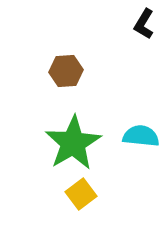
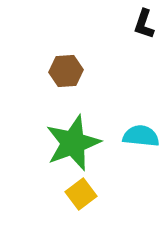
black L-shape: rotated 12 degrees counterclockwise
green star: rotated 10 degrees clockwise
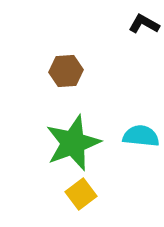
black L-shape: rotated 100 degrees clockwise
